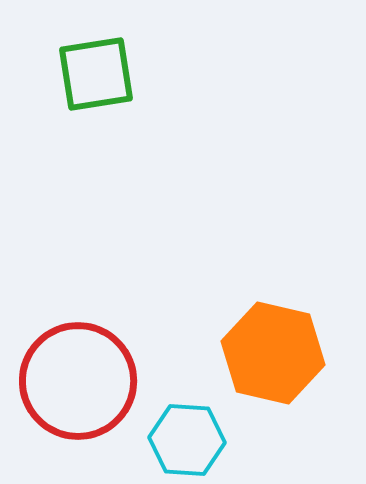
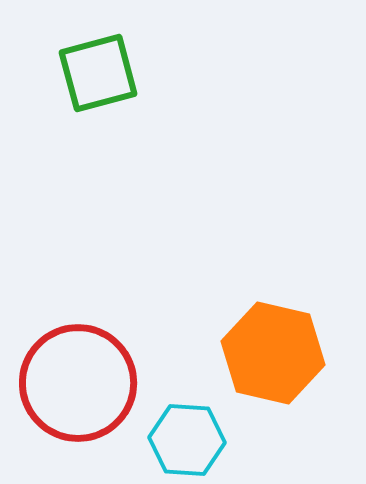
green square: moved 2 px right, 1 px up; rotated 6 degrees counterclockwise
red circle: moved 2 px down
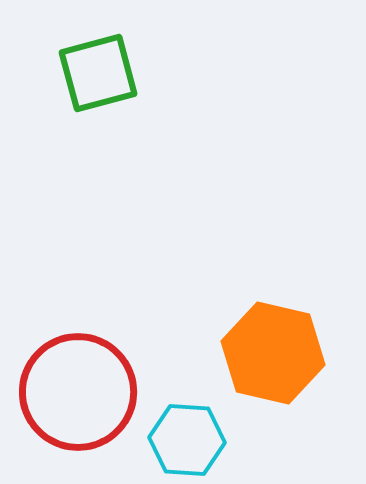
red circle: moved 9 px down
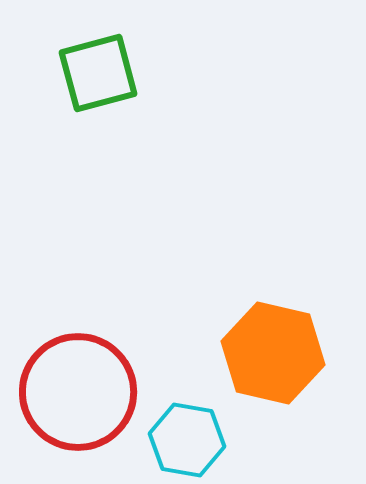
cyan hexagon: rotated 6 degrees clockwise
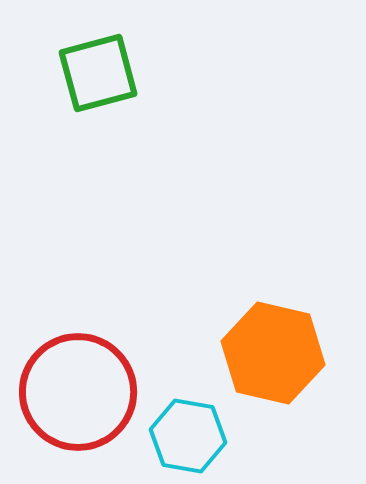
cyan hexagon: moved 1 px right, 4 px up
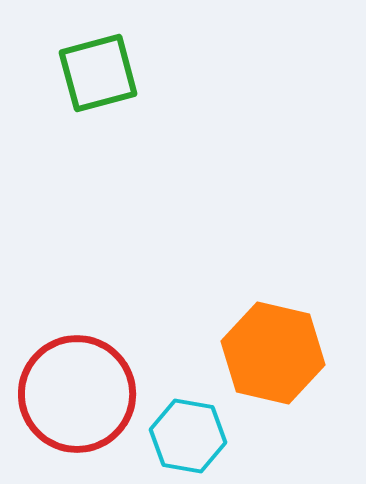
red circle: moved 1 px left, 2 px down
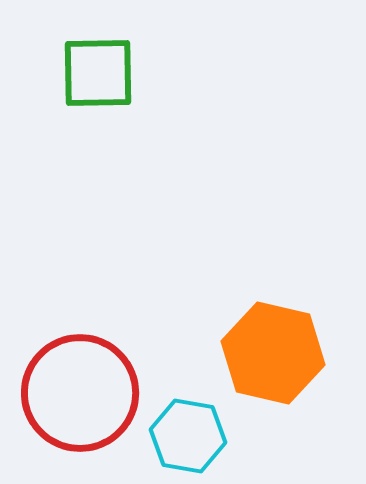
green square: rotated 14 degrees clockwise
red circle: moved 3 px right, 1 px up
